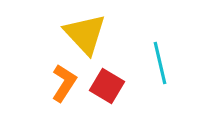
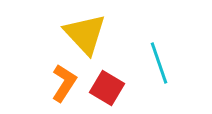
cyan line: moved 1 px left; rotated 6 degrees counterclockwise
red square: moved 2 px down
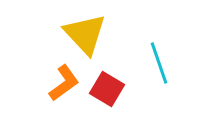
orange L-shape: rotated 21 degrees clockwise
red square: moved 1 px down
